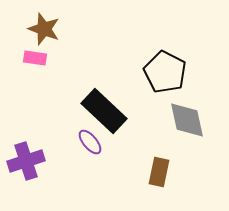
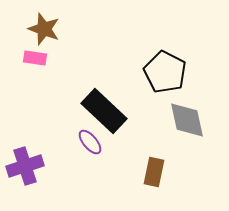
purple cross: moved 1 px left, 5 px down
brown rectangle: moved 5 px left
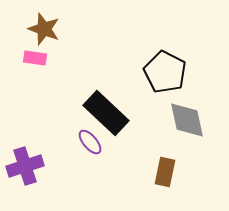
black rectangle: moved 2 px right, 2 px down
brown rectangle: moved 11 px right
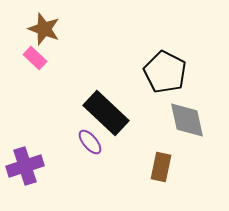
pink rectangle: rotated 35 degrees clockwise
brown rectangle: moved 4 px left, 5 px up
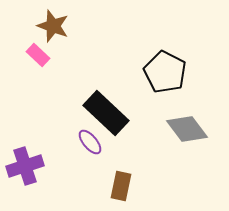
brown star: moved 9 px right, 3 px up
pink rectangle: moved 3 px right, 3 px up
gray diamond: moved 9 px down; rotated 24 degrees counterclockwise
brown rectangle: moved 40 px left, 19 px down
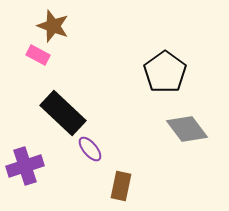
pink rectangle: rotated 15 degrees counterclockwise
black pentagon: rotated 9 degrees clockwise
black rectangle: moved 43 px left
purple ellipse: moved 7 px down
